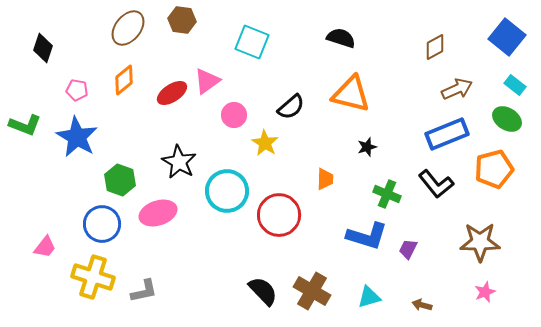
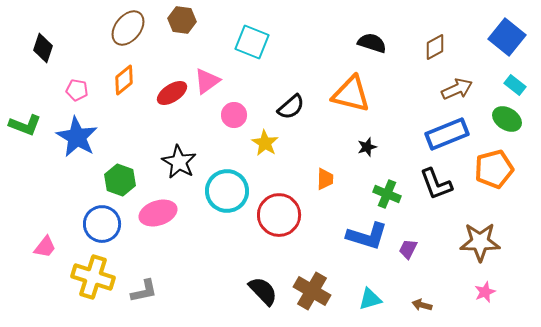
black semicircle at (341, 38): moved 31 px right, 5 px down
black L-shape at (436, 184): rotated 18 degrees clockwise
cyan triangle at (369, 297): moved 1 px right, 2 px down
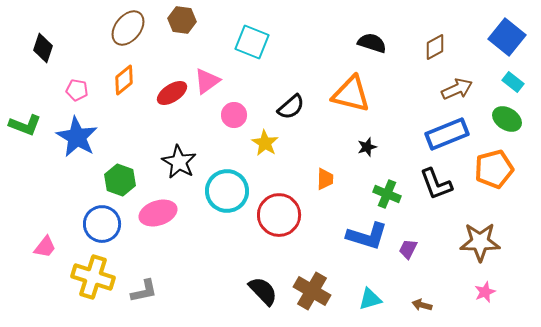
cyan rectangle at (515, 85): moved 2 px left, 3 px up
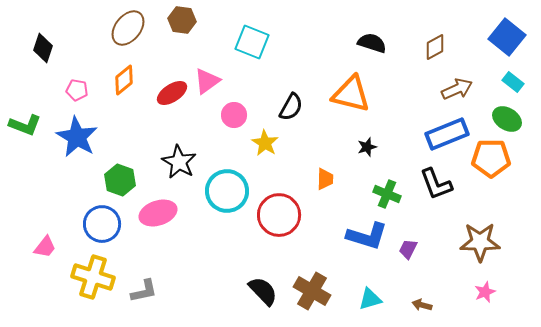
black semicircle at (291, 107): rotated 20 degrees counterclockwise
orange pentagon at (494, 169): moved 3 px left, 11 px up; rotated 15 degrees clockwise
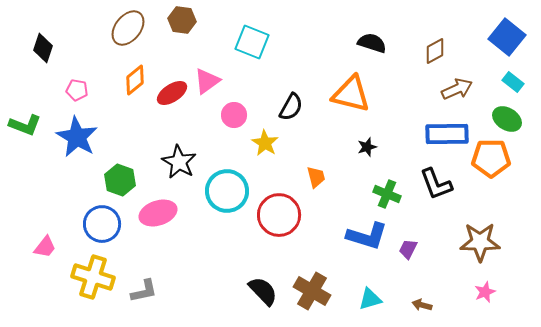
brown diamond at (435, 47): moved 4 px down
orange diamond at (124, 80): moved 11 px right
blue rectangle at (447, 134): rotated 21 degrees clockwise
orange trapezoid at (325, 179): moved 9 px left, 2 px up; rotated 15 degrees counterclockwise
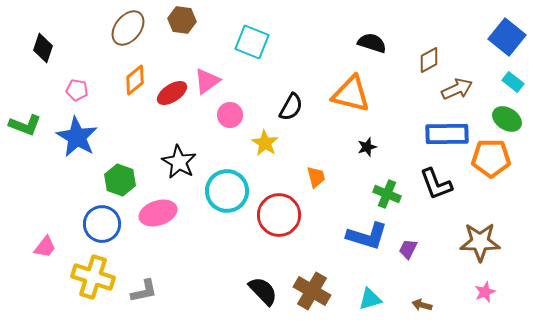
brown diamond at (435, 51): moved 6 px left, 9 px down
pink circle at (234, 115): moved 4 px left
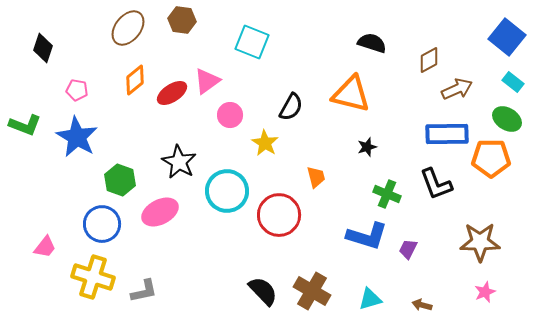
pink ellipse at (158, 213): moved 2 px right, 1 px up; rotated 9 degrees counterclockwise
